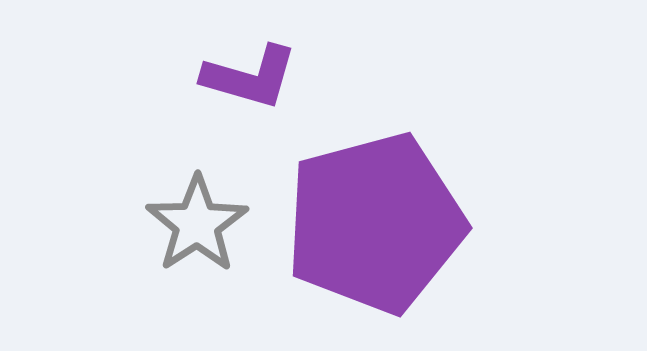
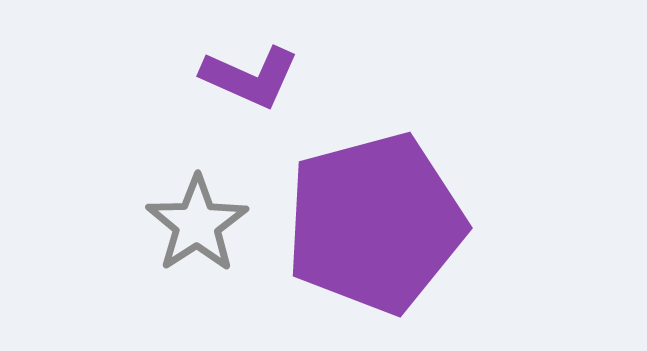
purple L-shape: rotated 8 degrees clockwise
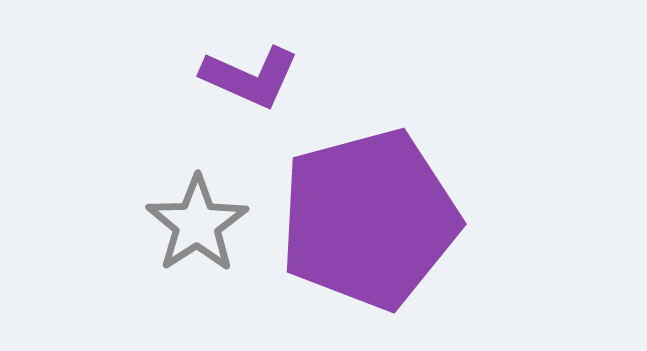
purple pentagon: moved 6 px left, 4 px up
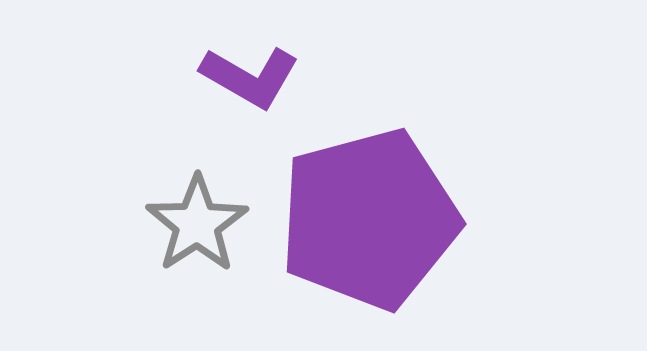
purple L-shape: rotated 6 degrees clockwise
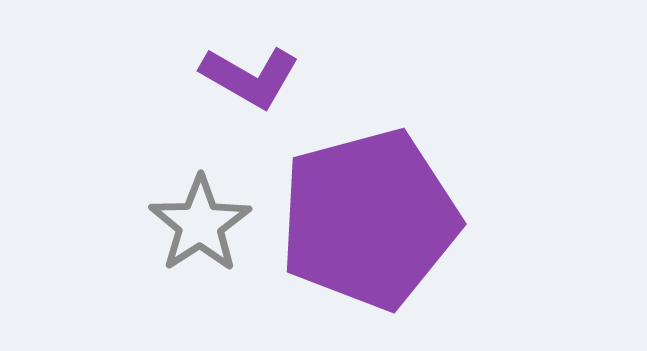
gray star: moved 3 px right
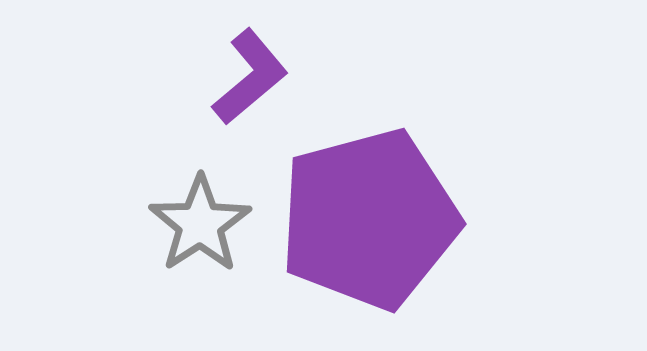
purple L-shape: rotated 70 degrees counterclockwise
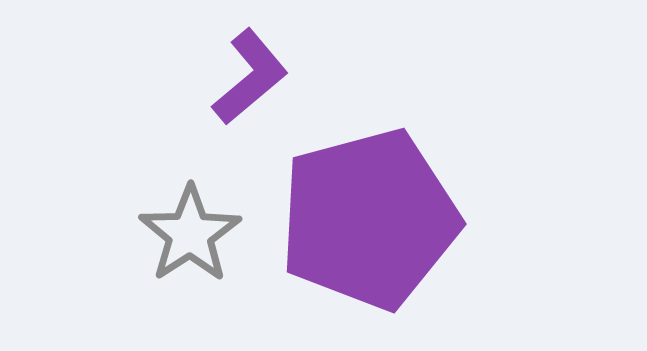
gray star: moved 10 px left, 10 px down
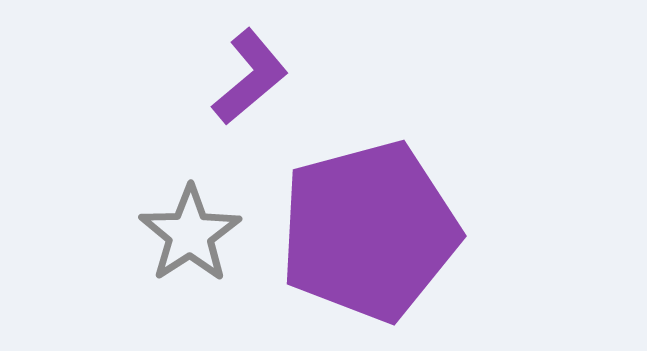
purple pentagon: moved 12 px down
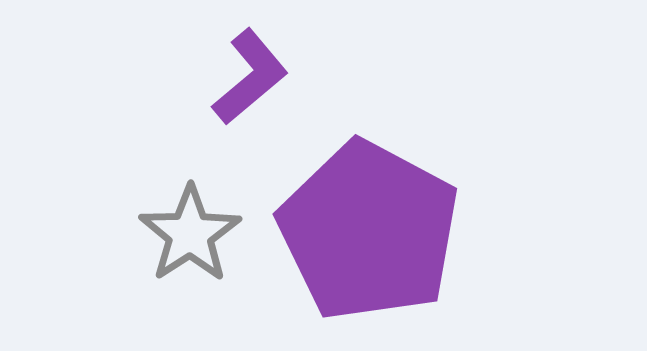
purple pentagon: rotated 29 degrees counterclockwise
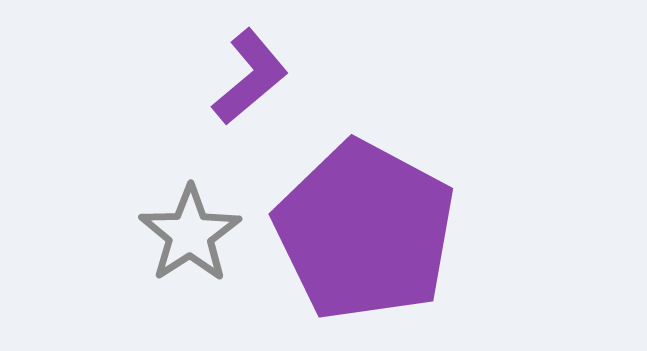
purple pentagon: moved 4 px left
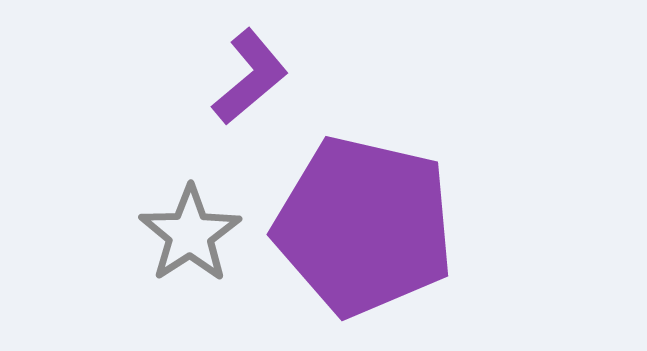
purple pentagon: moved 1 px left, 5 px up; rotated 15 degrees counterclockwise
